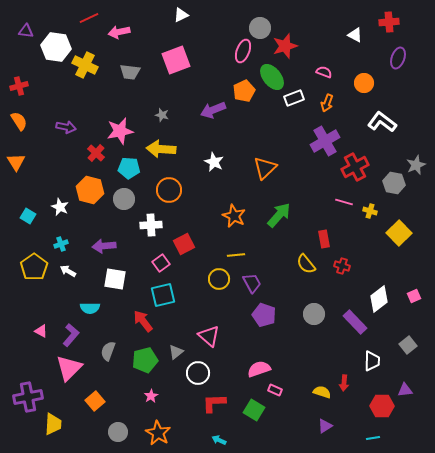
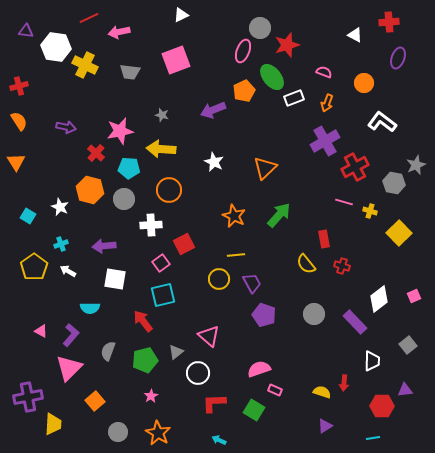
red star at (285, 46): moved 2 px right, 1 px up
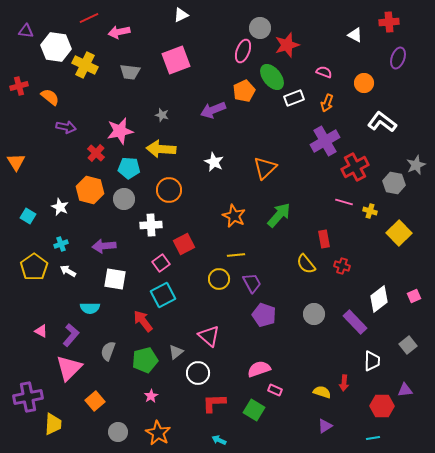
orange semicircle at (19, 121): moved 31 px right, 24 px up; rotated 18 degrees counterclockwise
cyan square at (163, 295): rotated 15 degrees counterclockwise
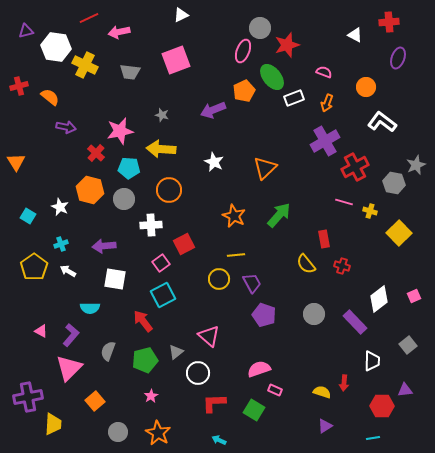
purple triangle at (26, 31): rotated 21 degrees counterclockwise
orange circle at (364, 83): moved 2 px right, 4 px down
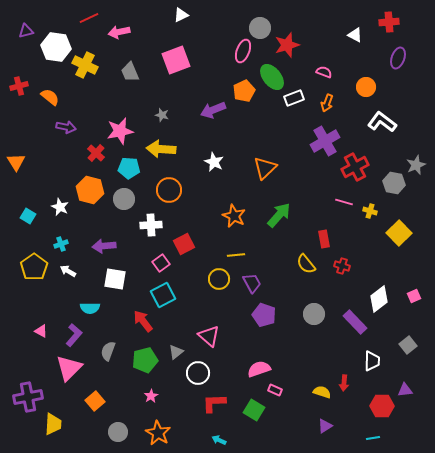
gray trapezoid at (130, 72): rotated 60 degrees clockwise
purple L-shape at (71, 335): moved 3 px right
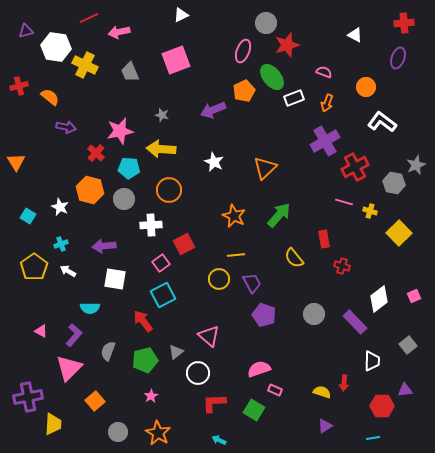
red cross at (389, 22): moved 15 px right, 1 px down
gray circle at (260, 28): moved 6 px right, 5 px up
yellow semicircle at (306, 264): moved 12 px left, 6 px up
